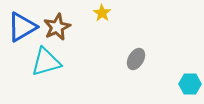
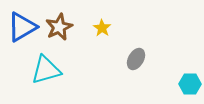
yellow star: moved 15 px down
brown star: moved 2 px right
cyan triangle: moved 8 px down
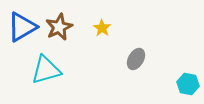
cyan hexagon: moved 2 px left; rotated 10 degrees clockwise
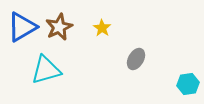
cyan hexagon: rotated 20 degrees counterclockwise
